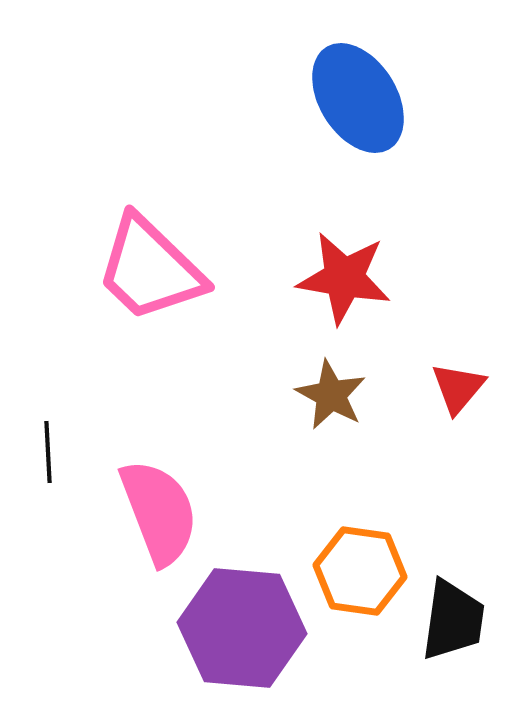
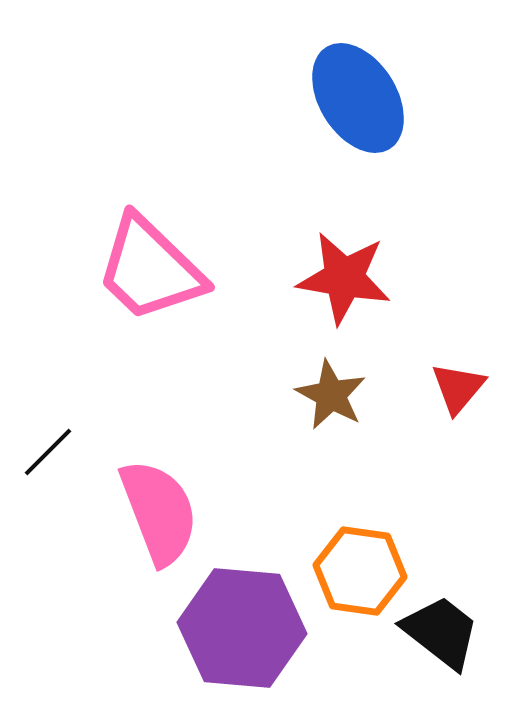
black line: rotated 48 degrees clockwise
black trapezoid: moved 12 px left, 12 px down; rotated 60 degrees counterclockwise
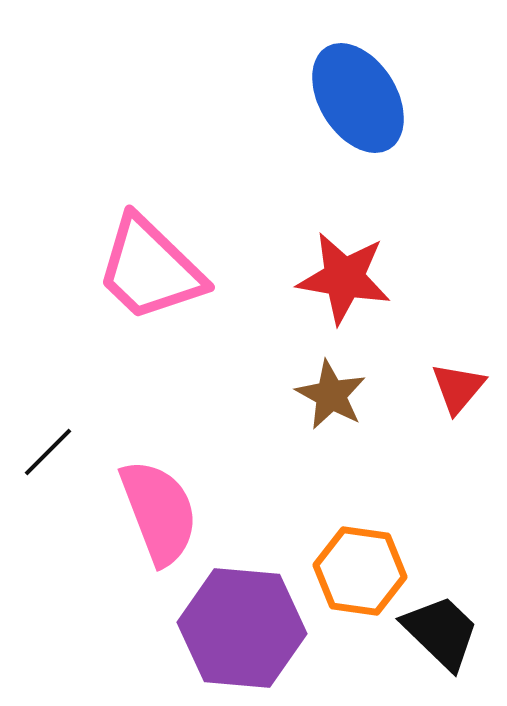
black trapezoid: rotated 6 degrees clockwise
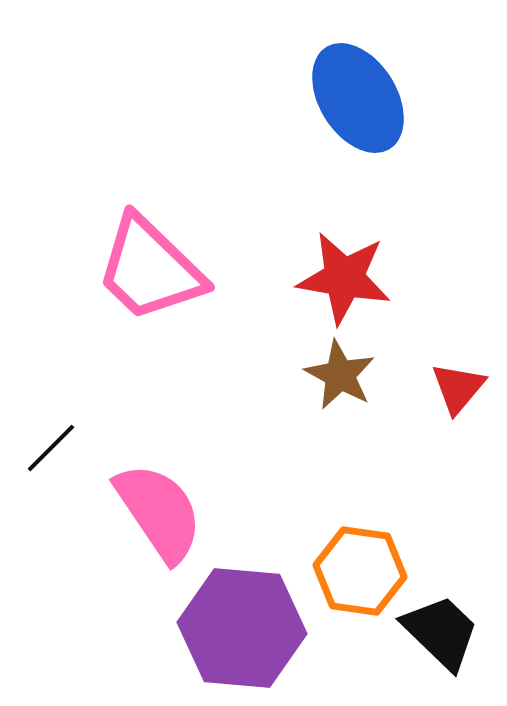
brown star: moved 9 px right, 20 px up
black line: moved 3 px right, 4 px up
pink semicircle: rotated 13 degrees counterclockwise
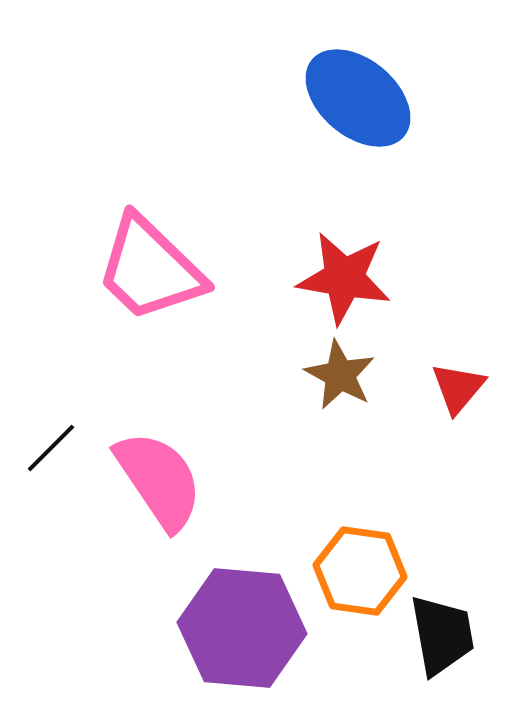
blue ellipse: rotated 18 degrees counterclockwise
pink semicircle: moved 32 px up
black trapezoid: moved 1 px right, 3 px down; rotated 36 degrees clockwise
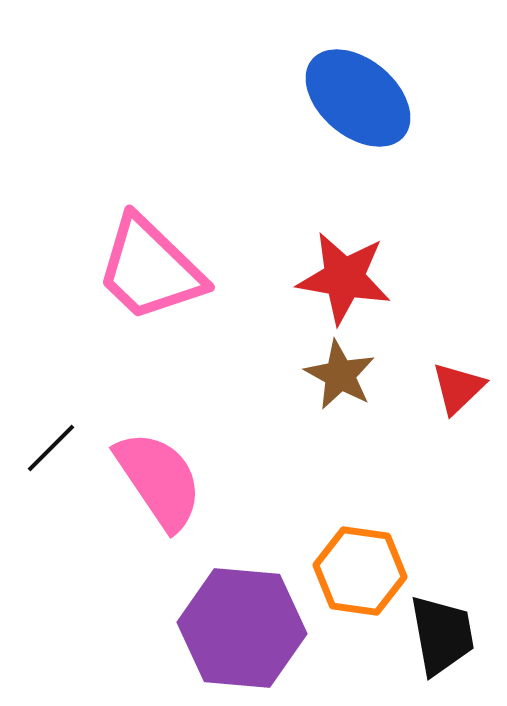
red triangle: rotated 6 degrees clockwise
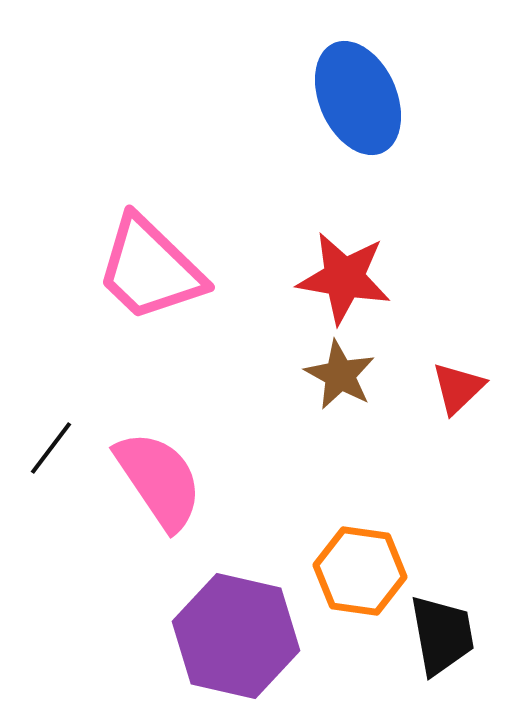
blue ellipse: rotated 26 degrees clockwise
black line: rotated 8 degrees counterclockwise
purple hexagon: moved 6 px left, 8 px down; rotated 8 degrees clockwise
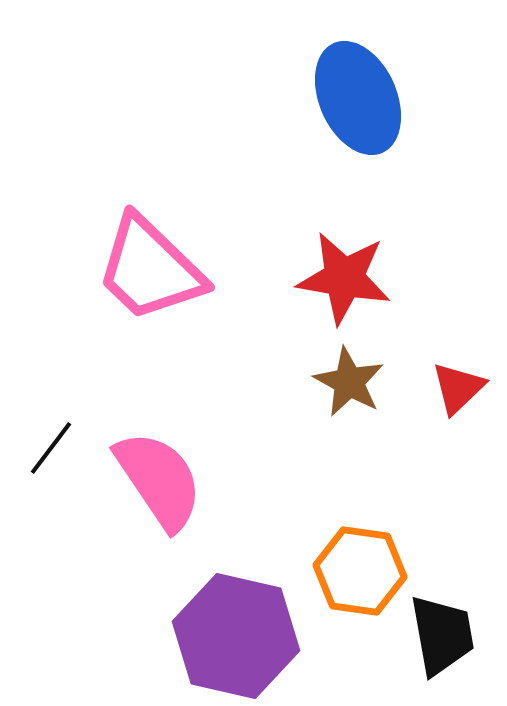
brown star: moved 9 px right, 7 px down
